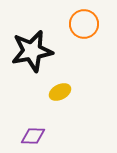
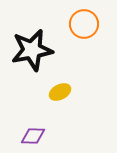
black star: moved 1 px up
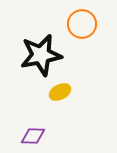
orange circle: moved 2 px left
black star: moved 9 px right, 5 px down
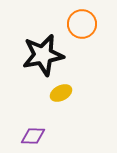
black star: moved 2 px right
yellow ellipse: moved 1 px right, 1 px down
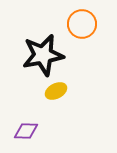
yellow ellipse: moved 5 px left, 2 px up
purple diamond: moved 7 px left, 5 px up
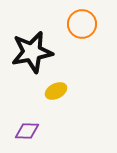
black star: moved 11 px left, 3 px up
purple diamond: moved 1 px right
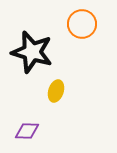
black star: rotated 27 degrees clockwise
yellow ellipse: rotated 45 degrees counterclockwise
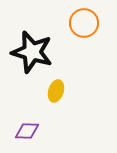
orange circle: moved 2 px right, 1 px up
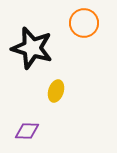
black star: moved 4 px up
